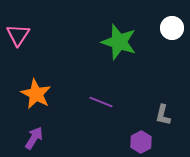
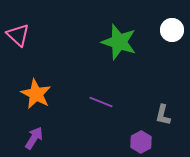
white circle: moved 2 px down
pink triangle: rotated 20 degrees counterclockwise
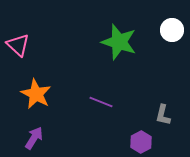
pink triangle: moved 10 px down
